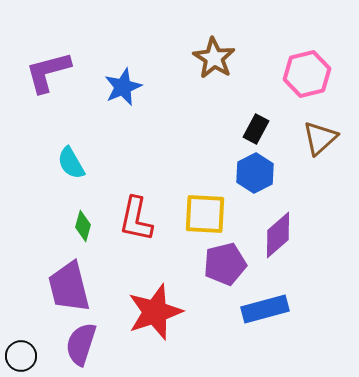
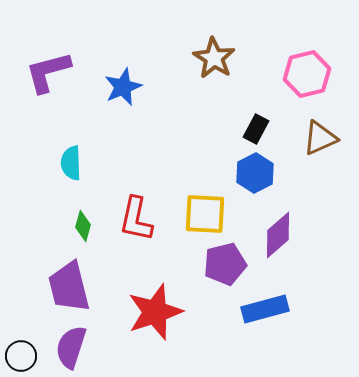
brown triangle: rotated 18 degrees clockwise
cyan semicircle: rotated 28 degrees clockwise
purple semicircle: moved 10 px left, 3 px down
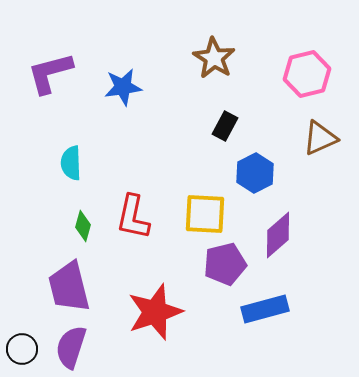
purple L-shape: moved 2 px right, 1 px down
blue star: rotated 15 degrees clockwise
black rectangle: moved 31 px left, 3 px up
red L-shape: moved 3 px left, 2 px up
black circle: moved 1 px right, 7 px up
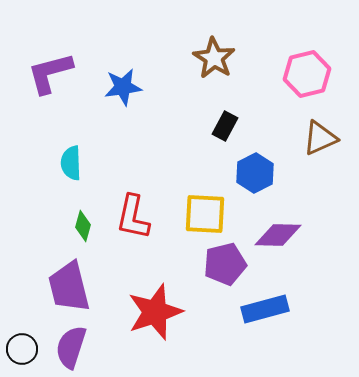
purple diamond: rotated 42 degrees clockwise
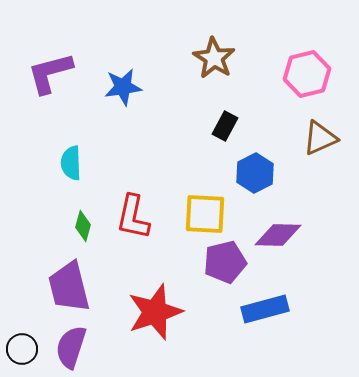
purple pentagon: moved 2 px up
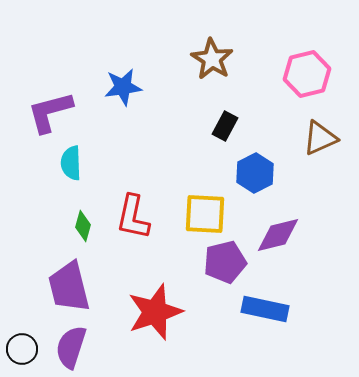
brown star: moved 2 px left, 1 px down
purple L-shape: moved 39 px down
purple diamond: rotated 15 degrees counterclockwise
blue rectangle: rotated 27 degrees clockwise
